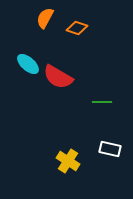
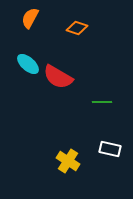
orange semicircle: moved 15 px left
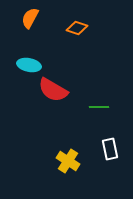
cyan ellipse: moved 1 px right, 1 px down; rotated 30 degrees counterclockwise
red semicircle: moved 5 px left, 13 px down
green line: moved 3 px left, 5 px down
white rectangle: rotated 65 degrees clockwise
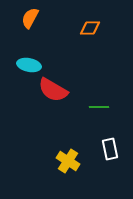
orange diamond: moved 13 px right; rotated 20 degrees counterclockwise
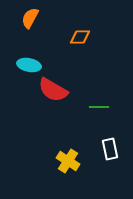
orange diamond: moved 10 px left, 9 px down
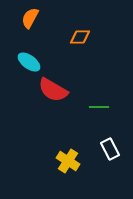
cyan ellipse: moved 3 px up; rotated 25 degrees clockwise
white rectangle: rotated 15 degrees counterclockwise
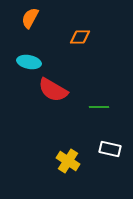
cyan ellipse: rotated 25 degrees counterclockwise
white rectangle: rotated 50 degrees counterclockwise
